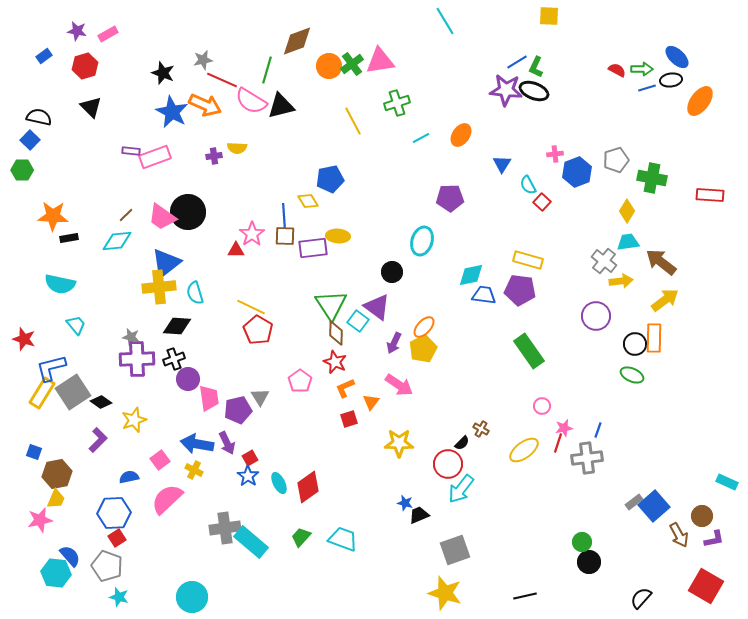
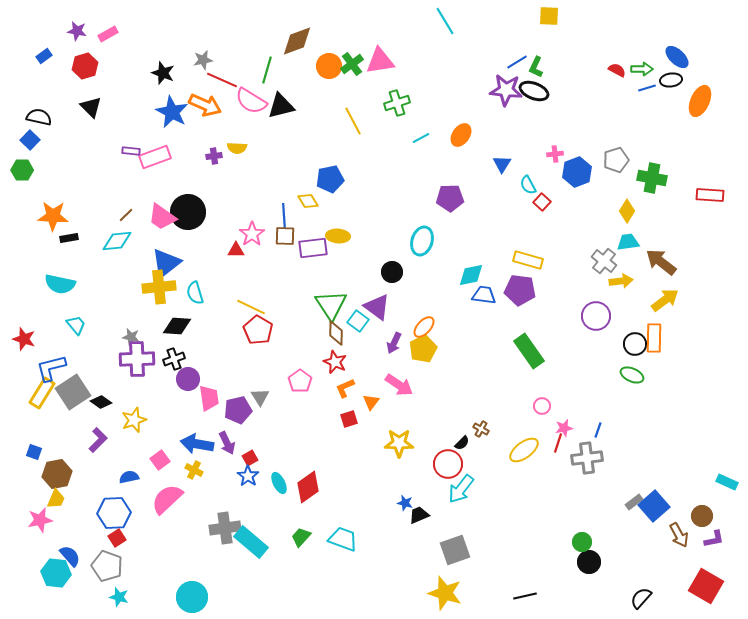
orange ellipse at (700, 101): rotated 12 degrees counterclockwise
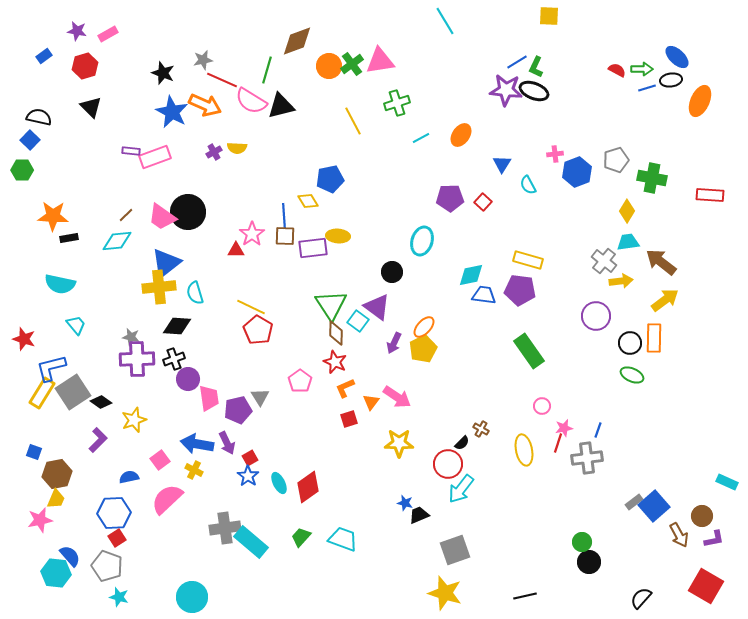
purple cross at (214, 156): moved 4 px up; rotated 21 degrees counterclockwise
red square at (542, 202): moved 59 px left
black circle at (635, 344): moved 5 px left, 1 px up
pink arrow at (399, 385): moved 2 px left, 12 px down
yellow ellipse at (524, 450): rotated 64 degrees counterclockwise
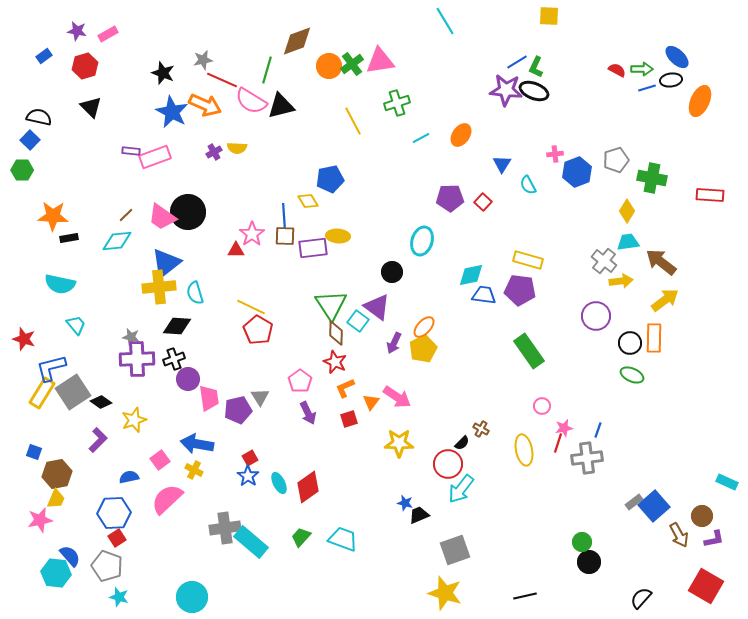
purple arrow at (227, 443): moved 81 px right, 30 px up
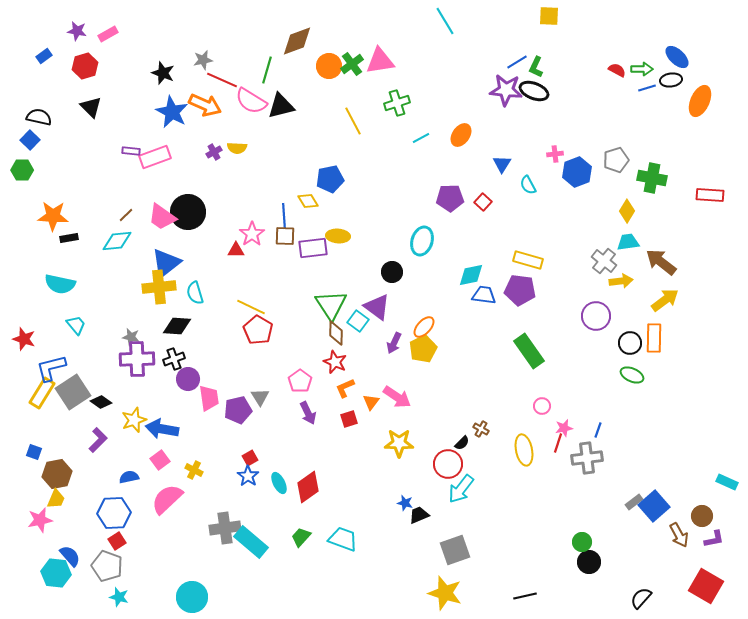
blue arrow at (197, 444): moved 35 px left, 15 px up
red square at (117, 538): moved 3 px down
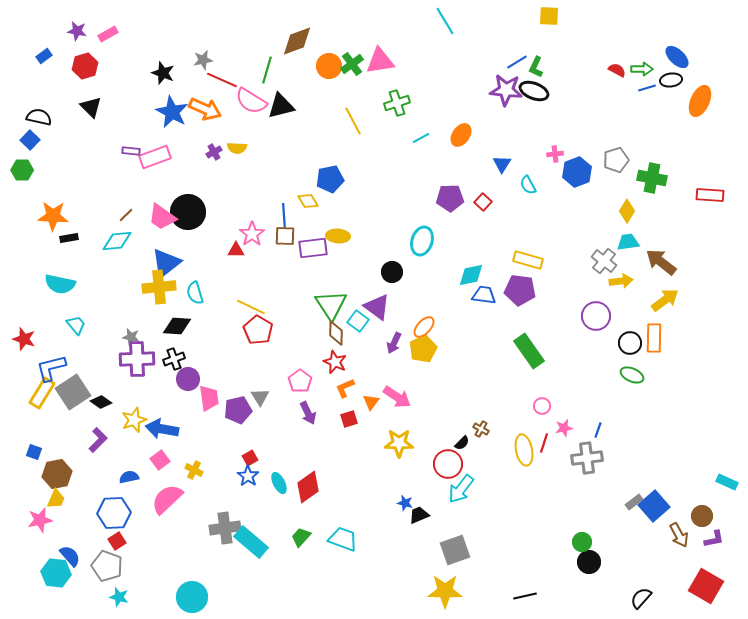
orange arrow at (205, 105): moved 4 px down
red line at (558, 443): moved 14 px left
yellow star at (445, 593): moved 2 px up; rotated 16 degrees counterclockwise
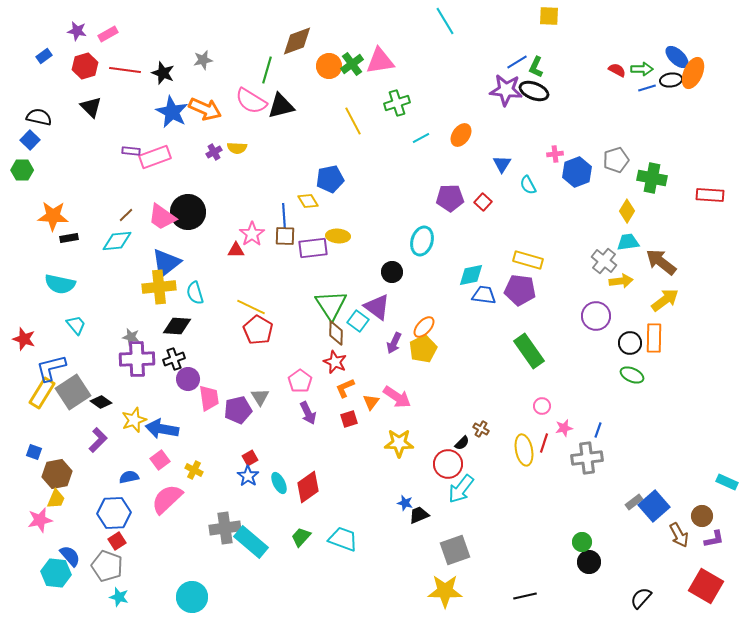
red line at (222, 80): moved 97 px left, 10 px up; rotated 16 degrees counterclockwise
orange ellipse at (700, 101): moved 7 px left, 28 px up
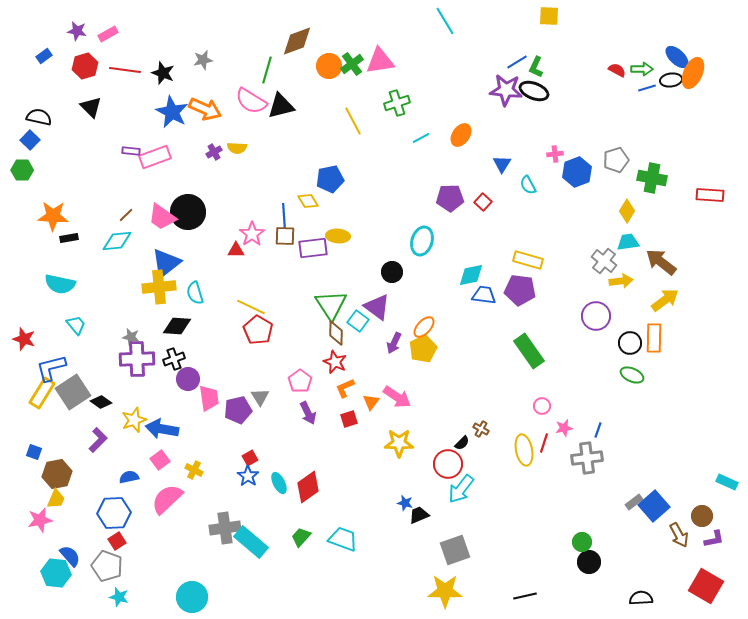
black semicircle at (641, 598): rotated 45 degrees clockwise
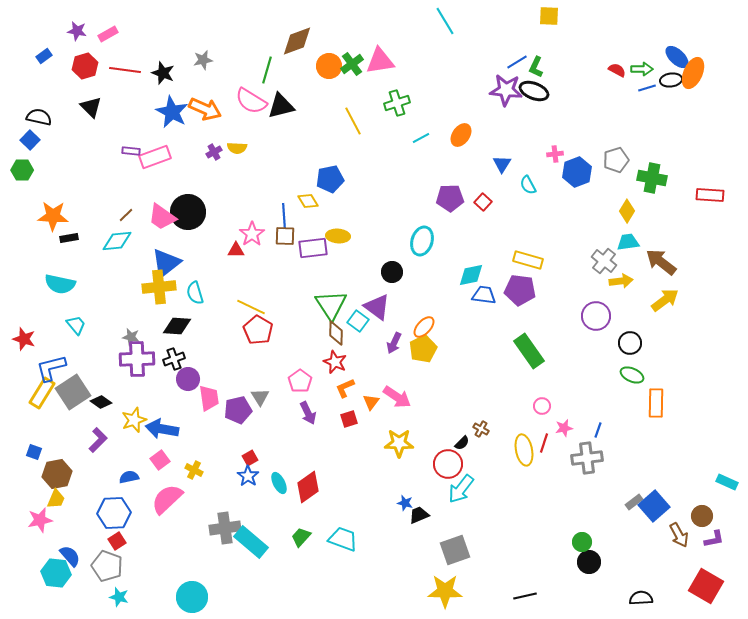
orange rectangle at (654, 338): moved 2 px right, 65 px down
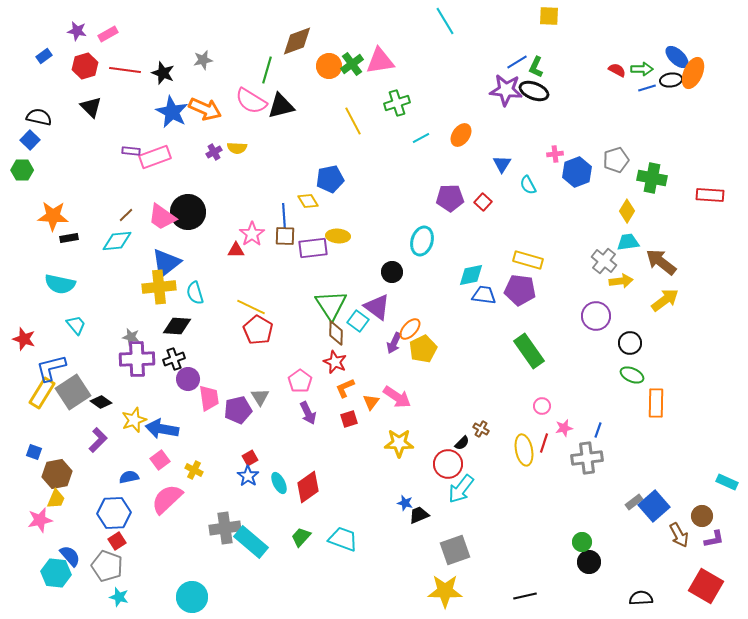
orange ellipse at (424, 327): moved 14 px left, 2 px down
